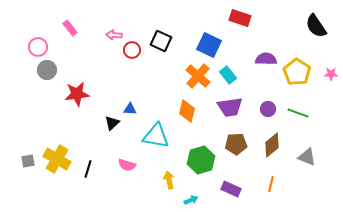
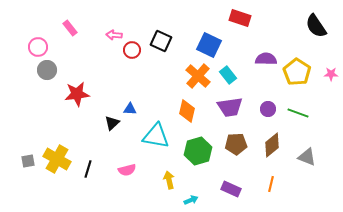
green hexagon: moved 3 px left, 9 px up
pink semicircle: moved 5 px down; rotated 30 degrees counterclockwise
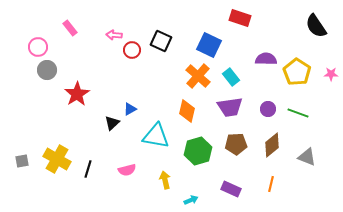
cyan rectangle: moved 3 px right, 2 px down
red star: rotated 25 degrees counterclockwise
blue triangle: rotated 32 degrees counterclockwise
gray square: moved 6 px left
yellow arrow: moved 4 px left
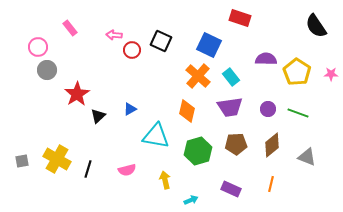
black triangle: moved 14 px left, 7 px up
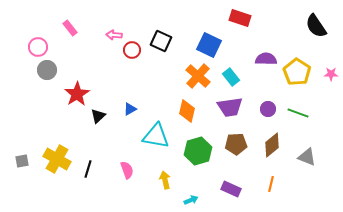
pink semicircle: rotated 96 degrees counterclockwise
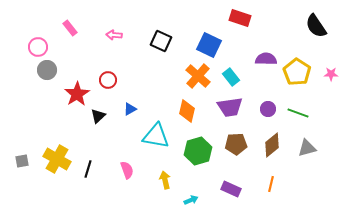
red circle: moved 24 px left, 30 px down
gray triangle: moved 9 px up; rotated 36 degrees counterclockwise
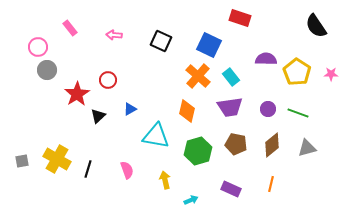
brown pentagon: rotated 15 degrees clockwise
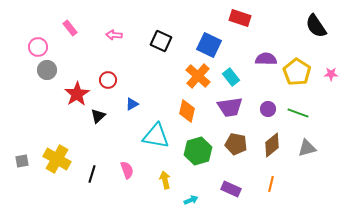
blue triangle: moved 2 px right, 5 px up
black line: moved 4 px right, 5 px down
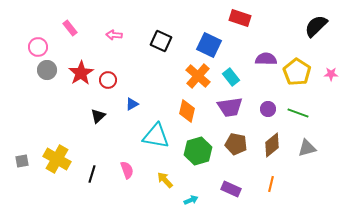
black semicircle: rotated 80 degrees clockwise
red star: moved 4 px right, 21 px up
yellow arrow: rotated 30 degrees counterclockwise
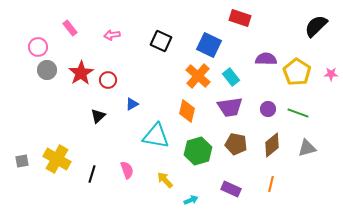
pink arrow: moved 2 px left; rotated 14 degrees counterclockwise
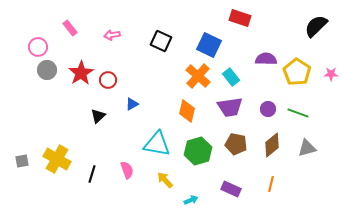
cyan triangle: moved 1 px right, 8 px down
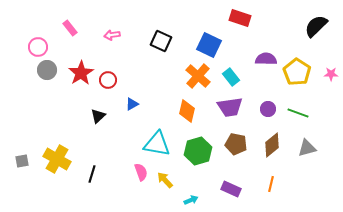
pink semicircle: moved 14 px right, 2 px down
